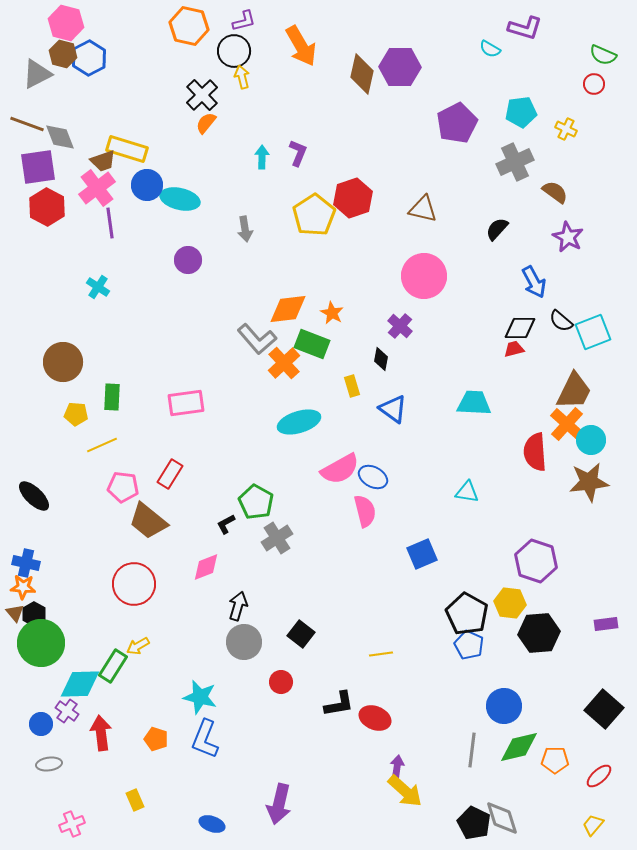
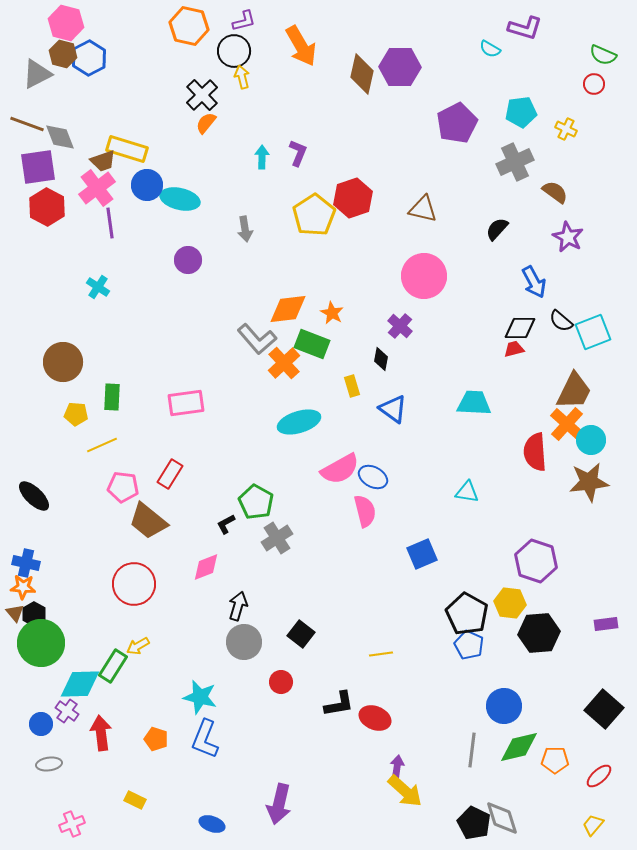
yellow rectangle at (135, 800): rotated 40 degrees counterclockwise
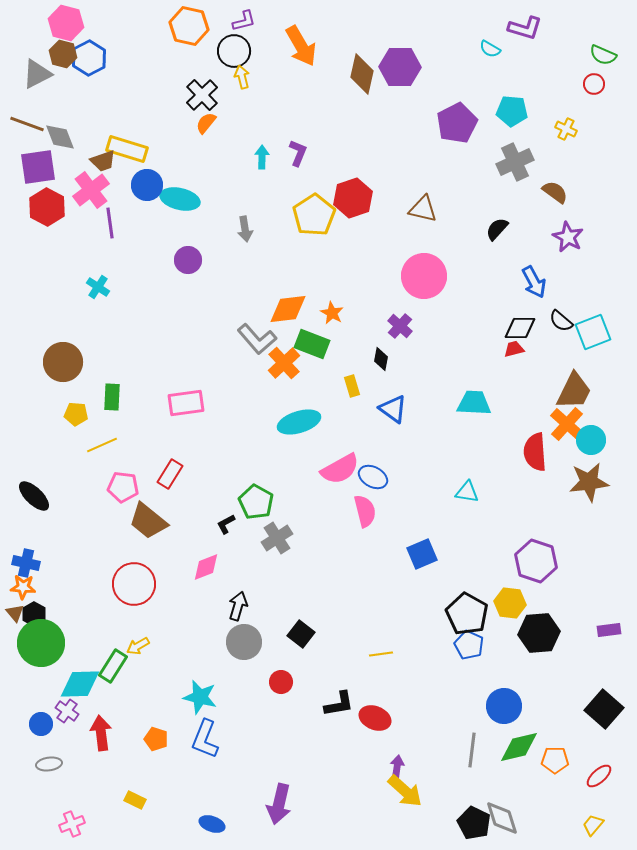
cyan pentagon at (521, 112): moved 9 px left, 1 px up; rotated 12 degrees clockwise
pink cross at (97, 188): moved 6 px left, 2 px down
purple rectangle at (606, 624): moved 3 px right, 6 px down
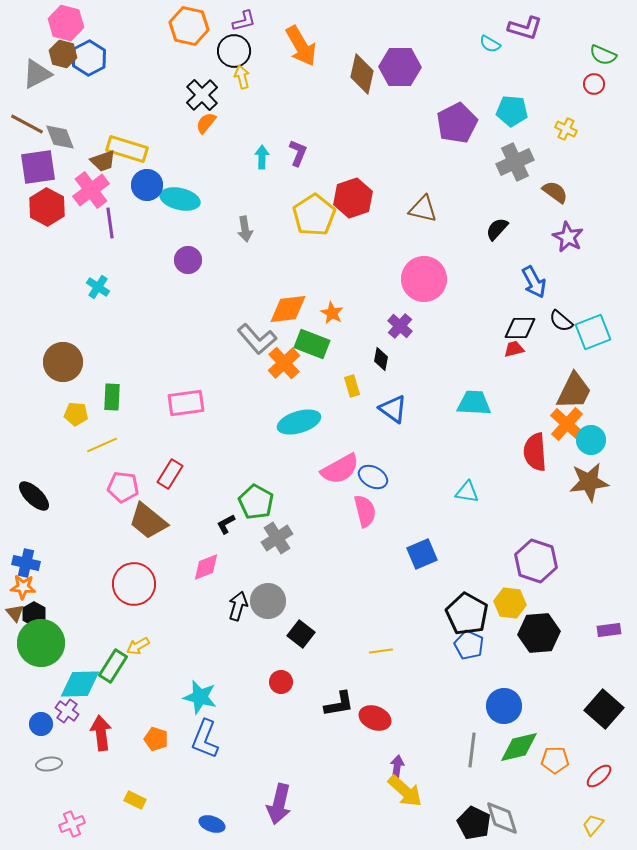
cyan semicircle at (490, 49): moved 5 px up
brown line at (27, 124): rotated 8 degrees clockwise
pink circle at (424, 276): moved 3 px down
gray circle at (244, 642): moved 24 px right, 41 px up
yellow line at (381, 654): moved 3 px up
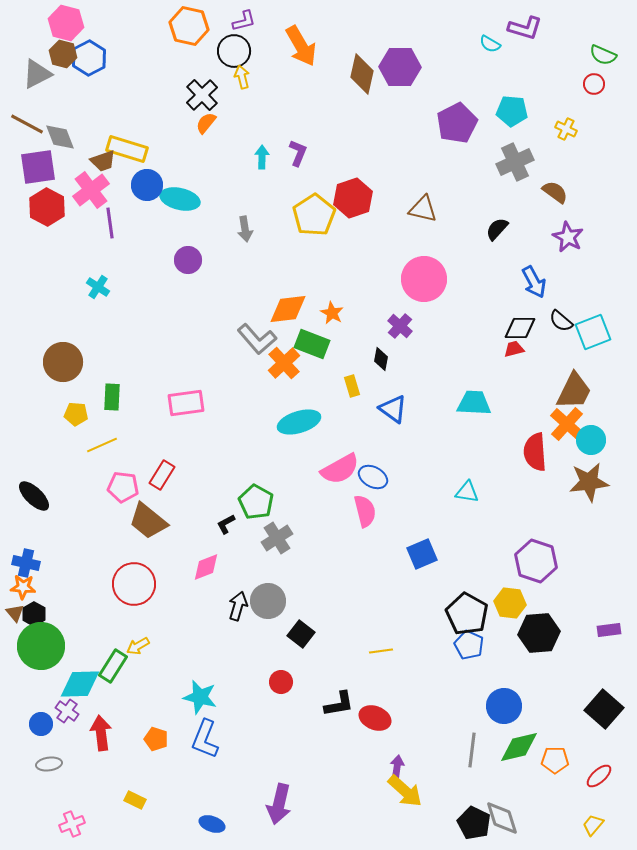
red rectangle at (170, 474): moved 8 px left, 1 px down
green circle at (41, 643): moved 3 px down
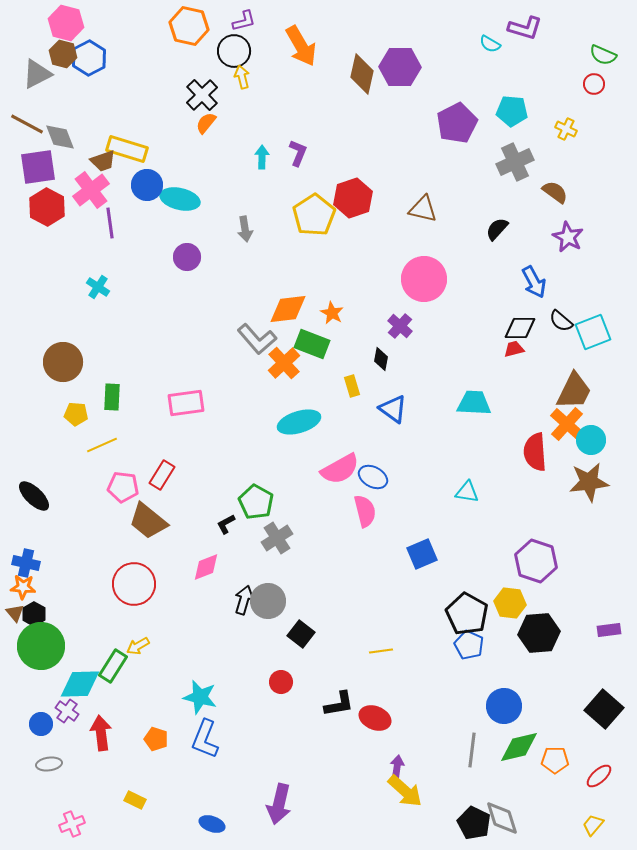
purple circle at (188, 260): moved 1 px left, 3 px up
black arrow at (238, 606): moved 6 px right, 6 px up
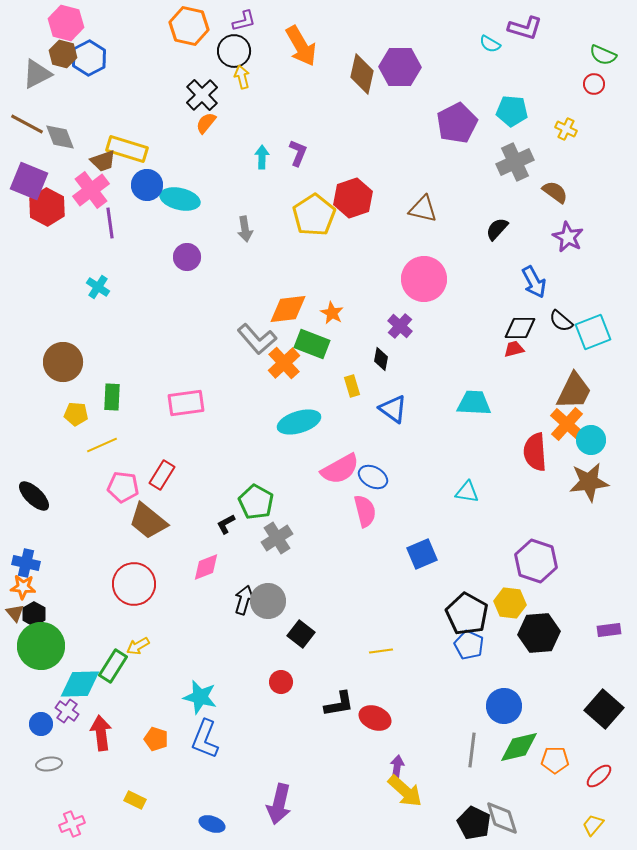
purple square at (38, 167): moved 9 px left, 14 px down; rotated 30 degrees clockwise
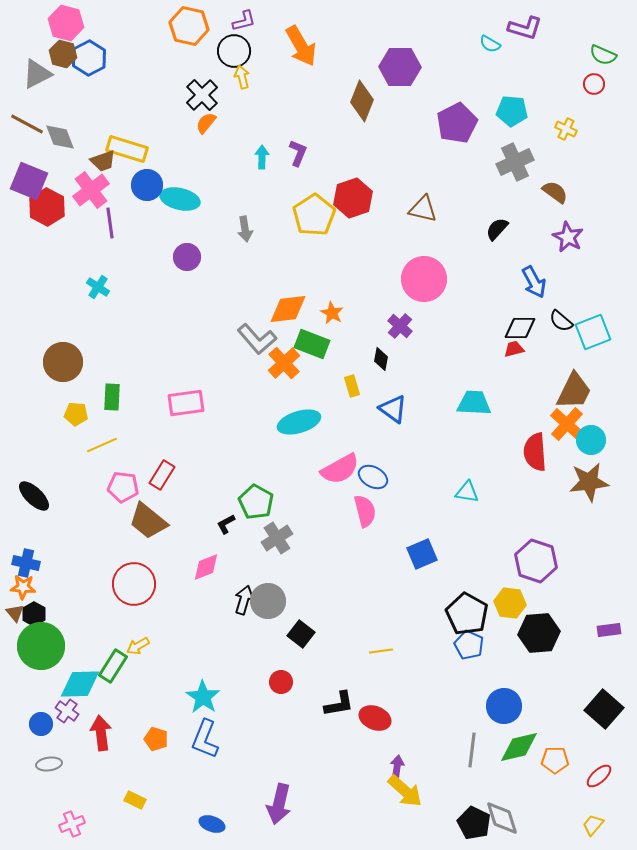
brown diamond at (362, 74): moved 27 px down; rotated 9 degrees clockwise
cyan star at (200, 697): moved 3 px right; rotated 20 degrees clockwise
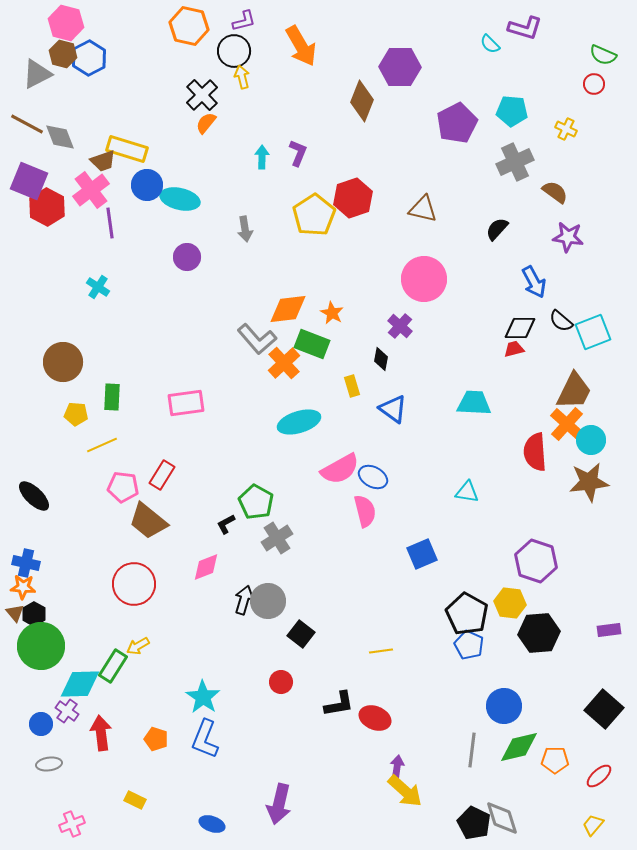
cyan semicircle at (490, 44): rotated 15 degrees clockwise
purple star at (568, 237): rotated 20 degrees counterclockwise
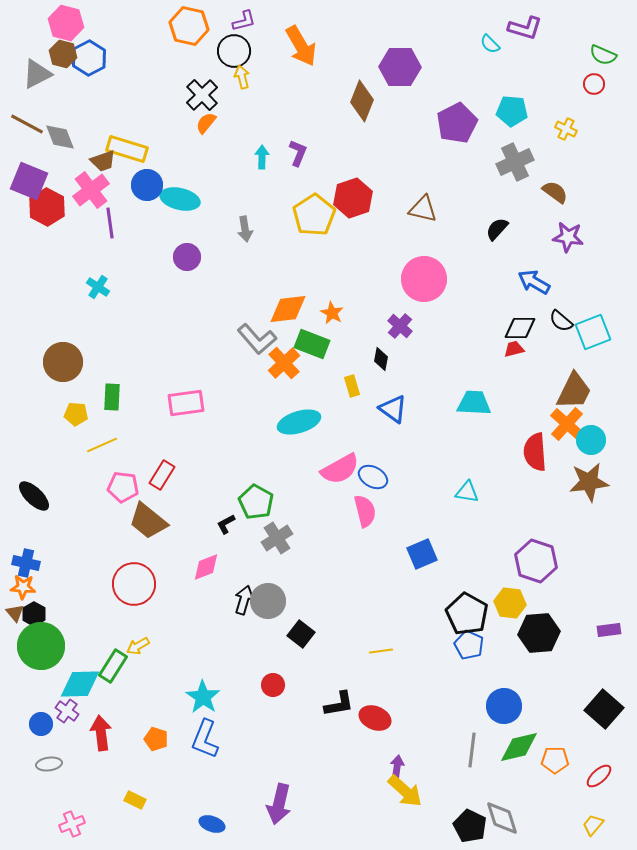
blue arrow at (534, 282): rotated 148 degrees clockwise
red circle at (281, 682): moved 8 px left, 3 px down
black pentagon at (474, 823): moved 4 px left, 3 px down
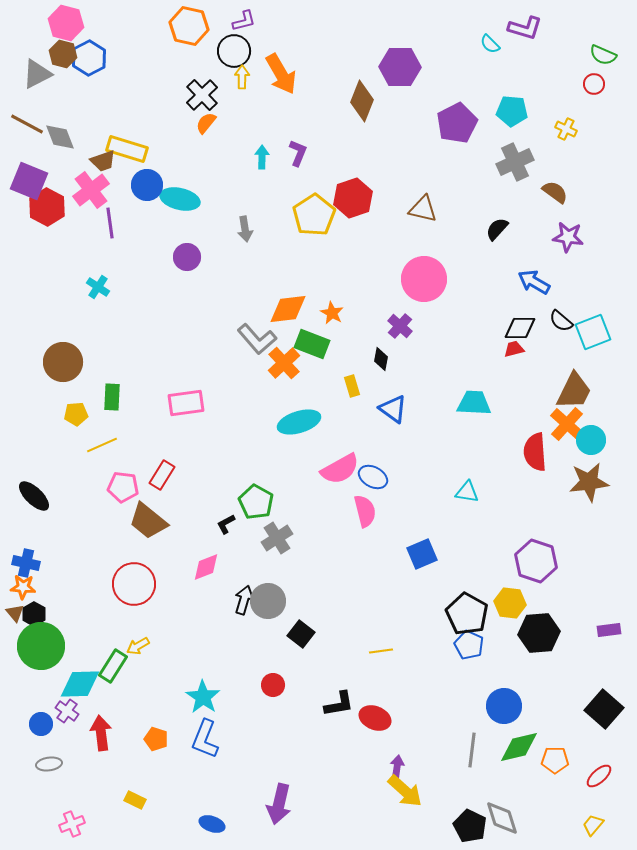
orange arrow at (301, 46): moved 20 px left, 28 px down
yellow arrow at (242, 77): rotated 15 degrees clockwise
yellow pentagon at (76, 414): rotated 10 degrees counterclockwise
